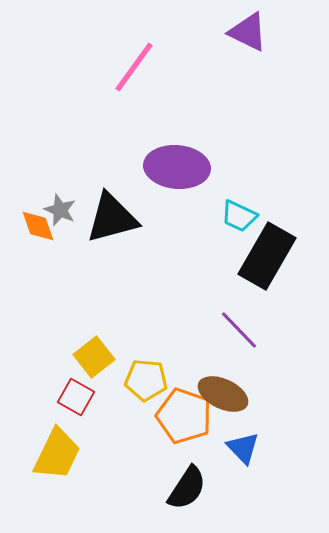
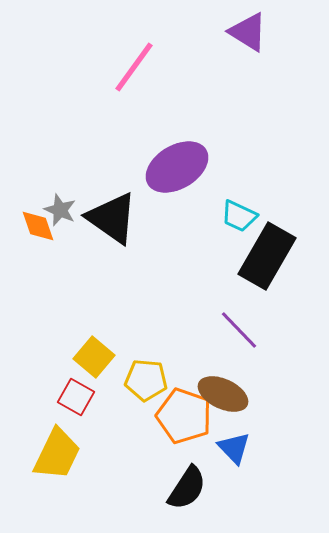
purple triangle: rotated 6 degrees clockwise
purple ellipse: rotated 36 degrees counterclockwise
black triangle: rotated 50 degrees clockwise
yellow square: rotated 12 degrees counterclockwise
blue triangle: moved 9 px left
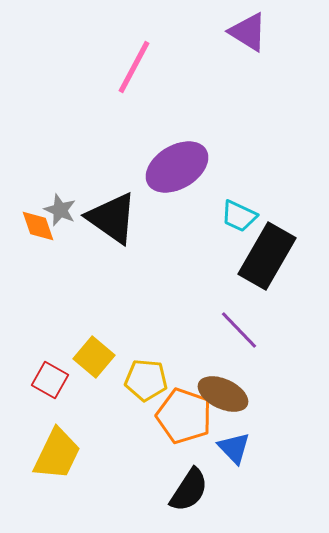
pink line: rotated 8 degrees counterclockwise
red square: moved 26 px left, 17 px up
black semicircle: moved 2 px right, 2 px down
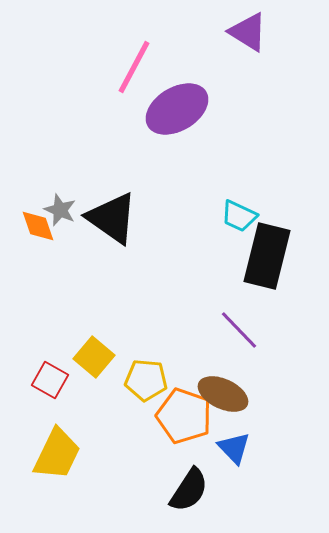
purple ellipse: moved 58 px up
black rectangle: rotated 16 degrees counterclockwise
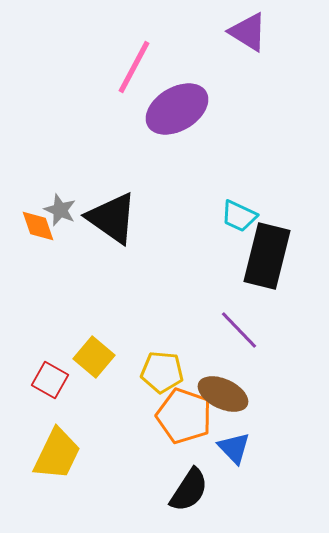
yellow pentagon: moved 16 px right, 8 px up
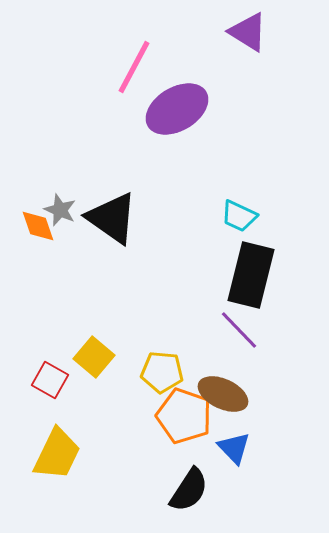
black rectangle: moved 16 px left, 19 px down
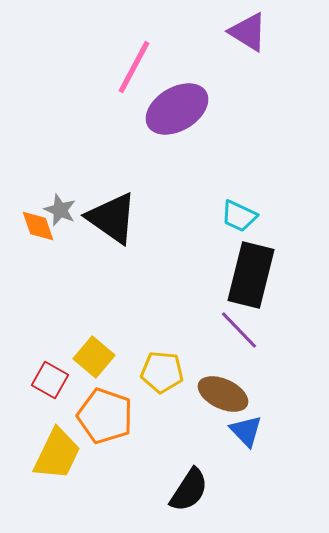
orange pentagon: moved 79 px left
blue triangle: moved 12 px right, 17 px up
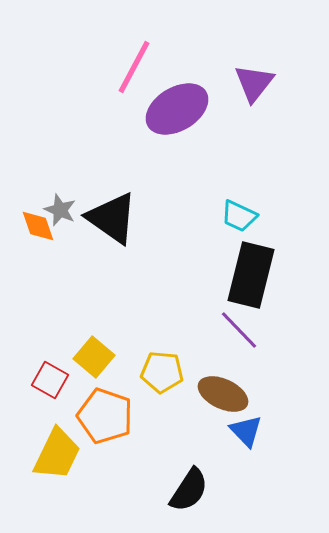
purple triangle: moved 6 px right, 51 px down; rotated 36 degrees clockwise
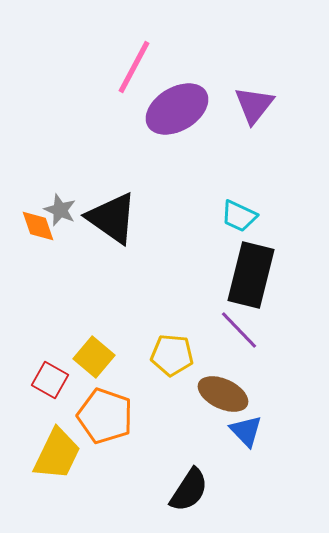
purple triangle: moved 22 px down
yellow pentagon: moved 10 px right, 17 px up
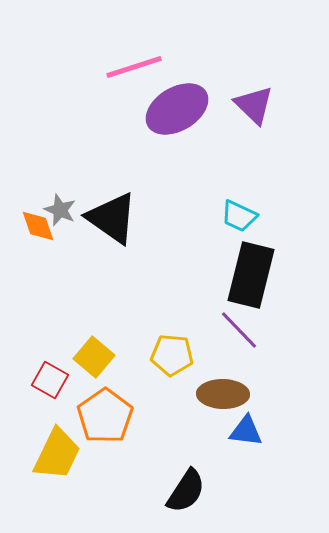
pink line: rotated 44 degrees clockwise
purple triangle: rotated 24 degrees counterclockwise
brown ellipse: rotated 24 degrees counterclockwise
orange pentagon: rotated 18 degrees clockwise
blue triangle: rotated 39 degrees counterclockwise
black semicircle: moved 3 px left, 1 px down
